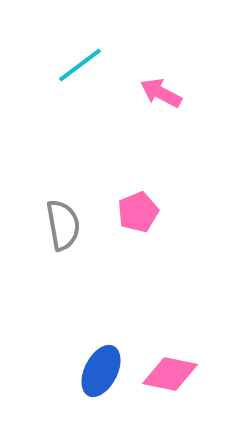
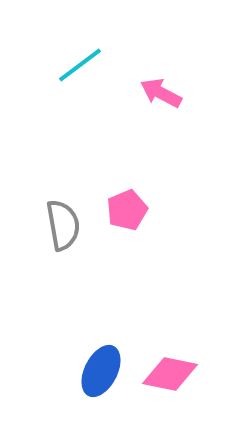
pink pentagon: moved 11 px left, 2 px up
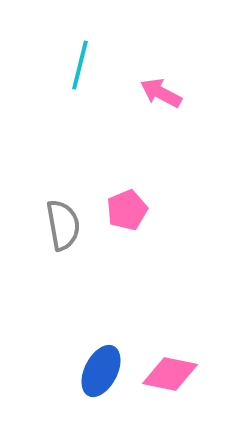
cyan line: rotated 39 degrees counterclockwise
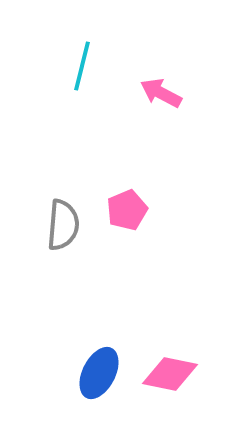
cyan line: moved 2 px right, 1 px down
gray semicircle: rotated 15 degrees clockwise
blue ellipse: moved 2 px left, 2 px down
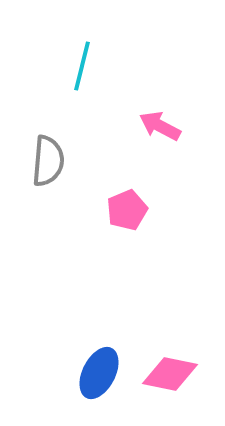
pink arrow: moved 1 px left, 33 px down
gray semicircle: moved 15 px left, 64 px up
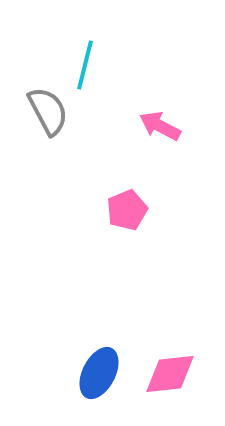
cyan line: moved 3 px right, 1 px up
gray semicircle: moved 50 px up; rotated 33 degrees counterclockwise
pink diamond: rotated 18 degrees counterclockwise
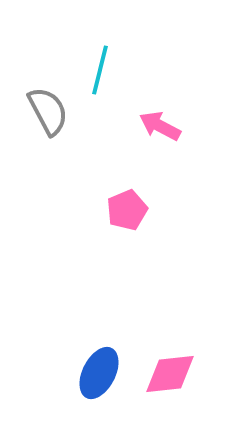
cyan line: moved 15 px right, 5 px down
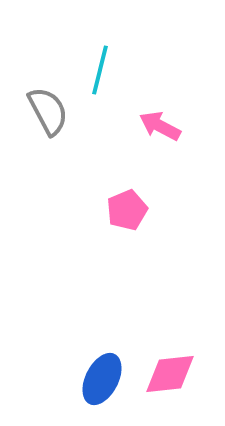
blue ellipse: moved 3 px right, 6 px down
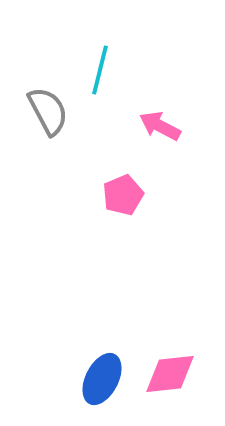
pink pentagon: moved 4 px left, 15 px up
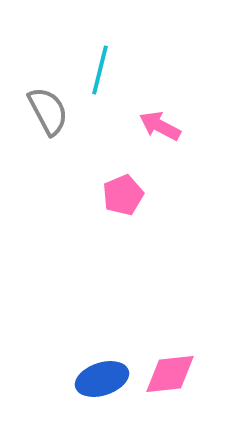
blue ellipse: rotated 45 degrees clockwise
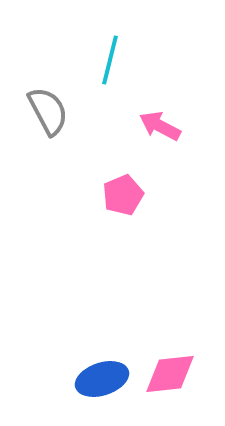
cyan line: moved 10 px right, 10 px up
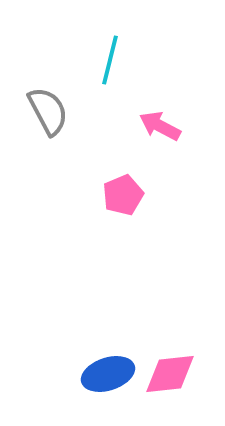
blue ellipse: moved 6 px right, 5 px up
